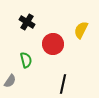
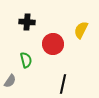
black cross: rotated 28 degrees counterclockwise
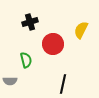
black cross: moved 3 px right; rotated 21 degrees counterclockwise
gray semicircle: rotated 56 degrees clockwise
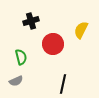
black cross: moved 1 px right, 1 px up
green semicircle: moved 5 px left, 3 px up
gray semicircle: moved 6 px right; rotated 24 degrees counterclockwise
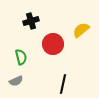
yellow semicircle: rotated 24 degrees clockwise
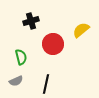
black line: moved 17 px left
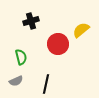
red circle: moved 5 px right
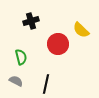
yellow semicircle: rotated 96 degrees counterclockwise
gray semicircle: rotated 128 degrees counterclockwise
